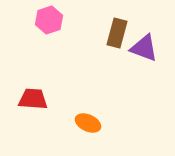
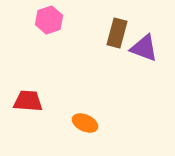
red trapezoid: moved 5 px left, 2 px down
orange ellipse: moved 3 px left
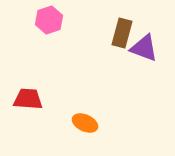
brown rectangle: moved 5 px right
red trapezoid: moved 2 px up
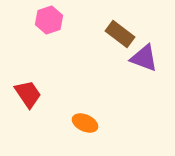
brown rectangle: moved 2 px left, 1 px down; rotated 68 degrees counterclockwise
purple triangle: moved 10 px down
red trapezoid: moved 5 px up; rotated 52 degrees clockwise
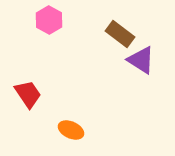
pink hexagon: rotated 12 degrees counterclockwise
purple triangle: moved 3 px left, 2 px down; rotated 12 degrees clockwise
orange ellipse: moved 14 px left, 7 px down
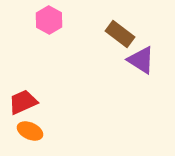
red trapezoid: moved 5 px left, 8 px down; rotated 80 degrees counterclockwise
orange ellipse: moved 41 px left, 1 px down
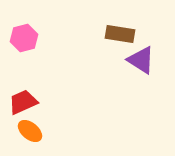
pink hexagon: moved 25 px left, 18 px down; rotated 16 degrees clockwise
brown rectangle: rotated 28 degrees counterclockwise
orange ellipse: rotated 15 degrees clockwise
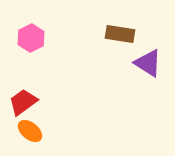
pink hexagon: moved 7 px right; rotated 12 degrees counterclockwise
purple triangle: moved 7 px right, 3 px down
red trapezoid: rotated 12 degrees counterclockwise
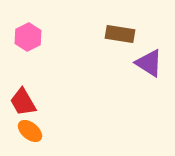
pink hexagon: moved 3 px left, 1 px up
purple triangle: moved 1 px right
red trapezoid: rotated 84 degrees counterclockwise
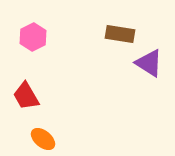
pink hexagon: moved 5 px right
red trapezoid: moved 3 px right, 6 px up
orange ellipse: moved 13 px right, 8 px down
